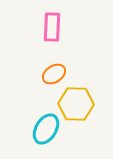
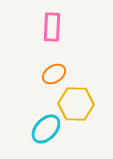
cyan ellipse: rotated 12 degrees clockwise
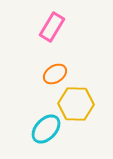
pink rectangle: rotated 28 degrees clockwise
orange ellipse: moved 1 px right
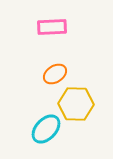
pink rectangle: rotated 56 degrees clockwise
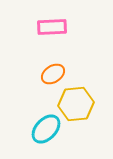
orange ellipse: moved 2 px left
yellow hexagon: rotated 8 degrees counterclockwise
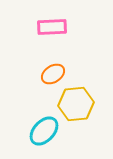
cyan ellipse: moved 2 px left, 2 px down
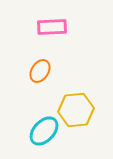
orange ellipse: moved 13 px left, 3 px up; rotated 25 degrees counterclockwise
yellow hexagon: moved 6 px down
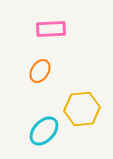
pink rectangle: moved 1 px left, 2 px down
yellow hexagon: moved 6 px right, 1 px up
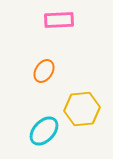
pink rectangle: moved 8 px right, 9 px up
orange ellipse: moved 4 px right
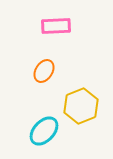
pink rectangle: moved 3 px left, 6 px down
yellow hexagon: moved 1 px left, 3 px up; rotated 16 degrees counterclockwise
